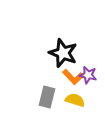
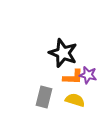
orange L-shape: rotated 45 degrees counterclockwise
gray rectangle: moved 3 px left
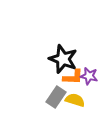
black star: moved 6 px down
purple star: moved 1 px right, 1 px down
gray rectangle: moved 12 px right; rotated 20 degrees clockwise
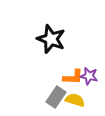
black star: moved 12 px left, 20 px up
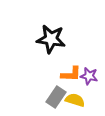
black star: rotated 12 degrees counterclockwise
orange L-shape: moved 2 px left, 3 px up
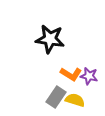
black star: moved 1 px left
orange L-shape: rotated 30 degrees clockwise
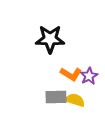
black star: rotated 8 degrees counterclockwise
purple star: rotated 30 degrees clockwise
gray rectangle: rotated 55 degrees clockwise
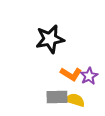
black star: rotated 12 degrees counterclockwise
gray rectangle: moved 1 px right
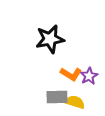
yellow semicircle: moved 2 px down
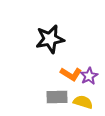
yellow semicircle: moved 8 px right
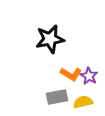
purple star: rotated 12 degrees counterclockwise
gray rectangle: rotated 10 degrees counterclockwise
yellow semicircle: rotated 30 degrees counterclockwise
